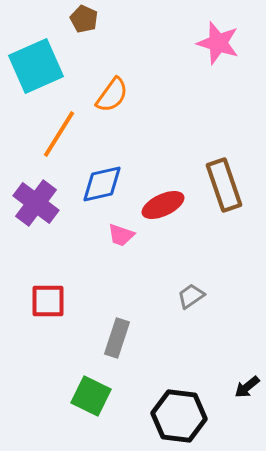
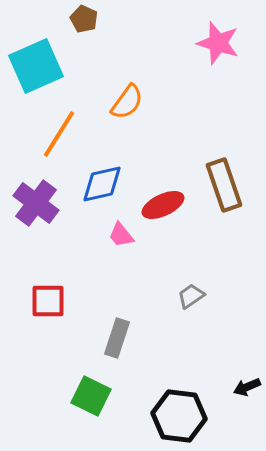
orange semicircle: moved 15 px right, 7 px down
pink trapezoid: rotated 32 degrees clockwise
black arrow: rotated 16 degrees clockwise
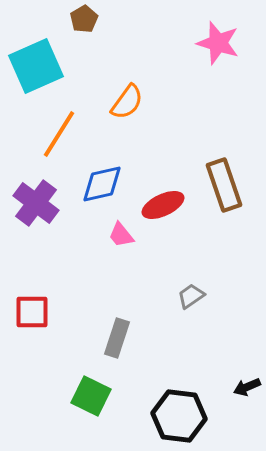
brown pentagon: rotated 16 degrees clockwise
red square: moved 16 px left, 11 px down
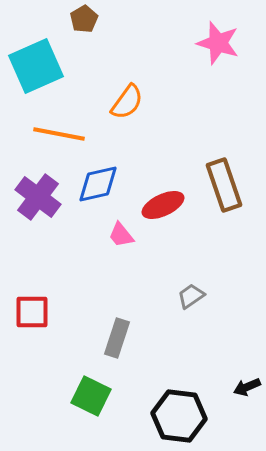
orange line: rotated 69 degrees clockwise
blue diamond: moved 4 px left
purple cross: moved 2 px right, 6 px up
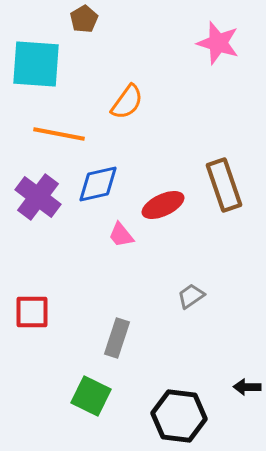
cyan square: moved 2 px up; rotated 28 degrees clockwise
black arrow: rotated 24 degrees clockwise
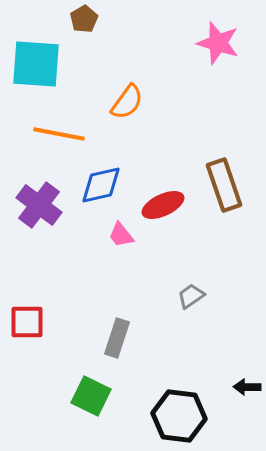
blue diamond: moved 3 px right, 1 px down
purple cross: moved 1 px right, 8 px down
red square: moved 5 px left, 10 px down
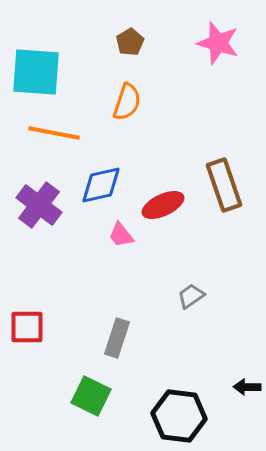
brown pentagon: moved 46 px right, 23 px down
cyan square: moved 8 px down
orange semicircle: rotated 18 degrees counterclockwise
orange line: moved 5 px left, 1 px up
red square: moved 5 px down
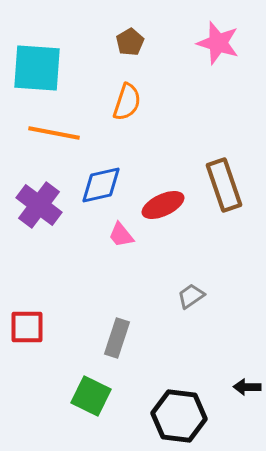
cyan square: moved 1 px right, 4 px up
